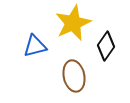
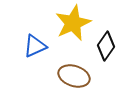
blue triangle: rotated 10 degrees counterclockwise
brown ellipse: rotated 60 degrees counterclockwise
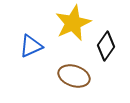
blue triangle: moved 4 px left
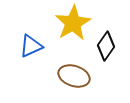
yellow star: rotated 6 degrees counterclockwise
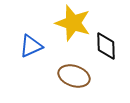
yellow star: rotated 24 degrees counterclockwise
black diamond: rotated 36 degrees counterclockwise
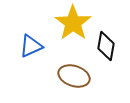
yellow star: rotated 18 degrees clockwise
black diamond: rotated 12 degrees clockwise
